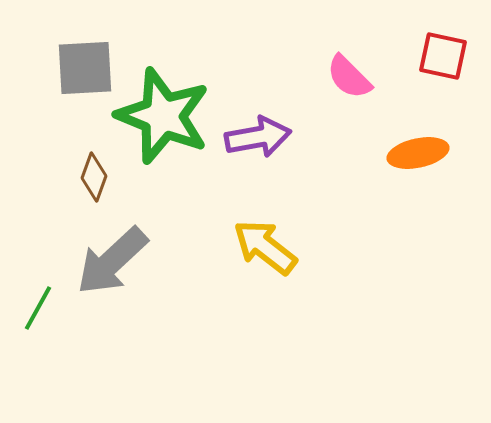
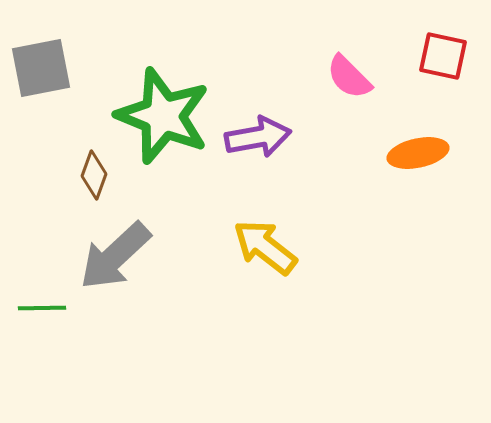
gray square: moved 44 px left; rotated 8 degrees counterclockwise
brown diamond: moved 2 px up
gray arrow: moved 3 px right, 5 px up
green line: moved 4 px right; rotated 60 degrees clockwise
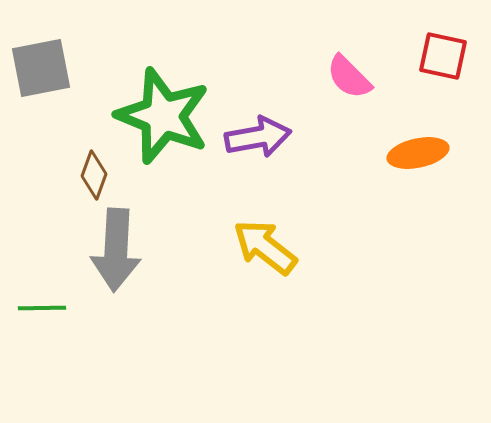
gray arrow: moved 1 px right, 6 px up; rotated 44 degrees counterclockwise
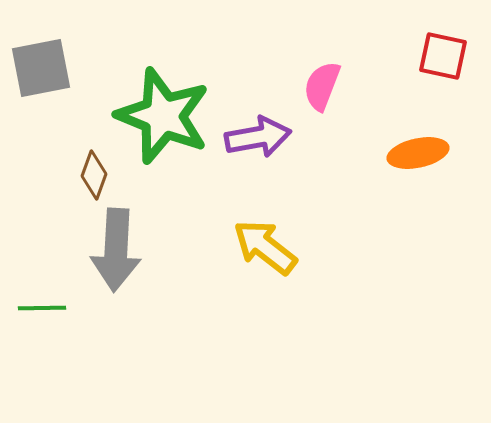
pink semicircle: moved 27 px left, 9 px down; rotated 66 degrees clockwise
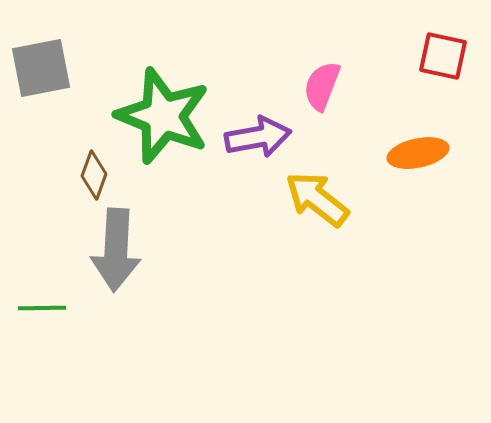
yellow arrow: moved 52 px right, 48 px up
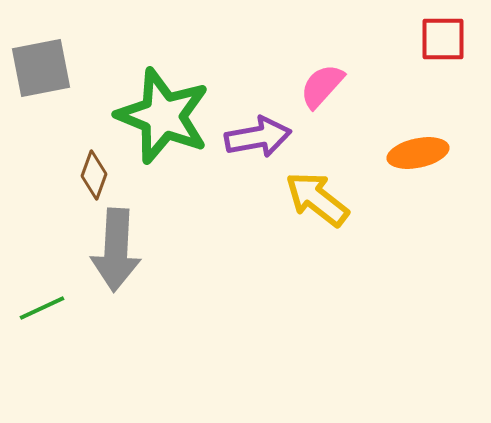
red square: moved 17 px up; rotated 12 degrees counterclockwise
pink semicircle: rotated 21 degrees clockwise
green line: rotated 24 degrees counterclockwise
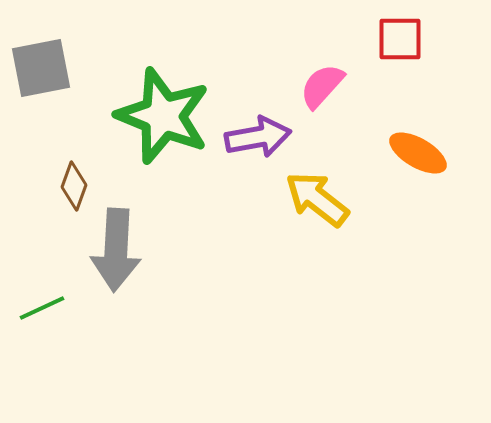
red square: moved 43 px left
orange ellipse: rotated 42 degrees clockwise
brown diamond: moved 20 px left, 11 px down
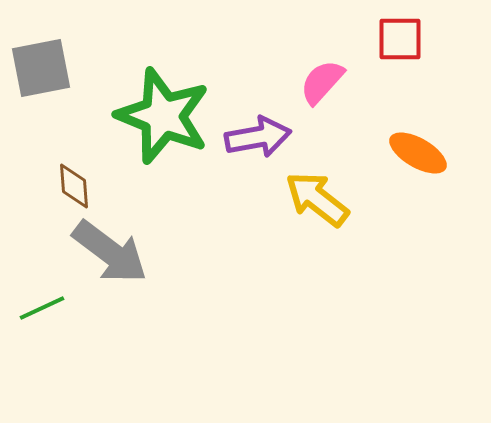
pink semicircle: moved 4 px up
brown diamond: rotated 24 degrees counterclockwise
gray arrow: moved 6 px left, 2 px down; rotated 56 degrees counterclockwise
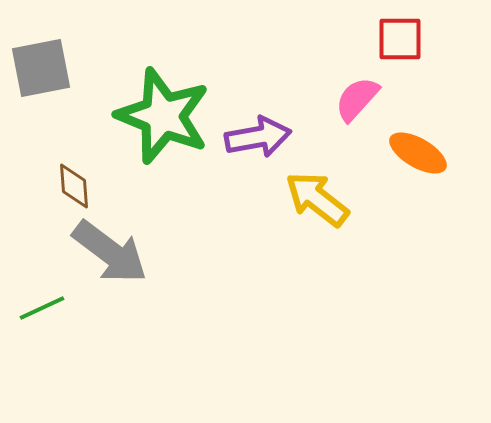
pink semicircle: moved 35 px right, 17 px down
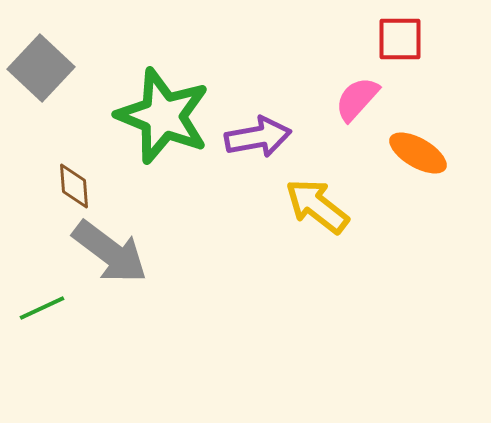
gray square: rotated 36 degrees counterclockwise
yellow arrow: moved 7 px down
